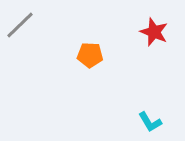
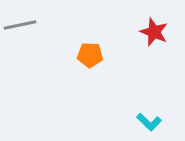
gray line: rotated 32 degrees clockwise
cyan L-shape: moved 1 px left; rotated 15 degrees counterclockwise
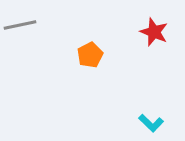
orange pentagon: rotated 30 degrees counterclockwise
cyan L-shape: moved 2 px right, 1 px down
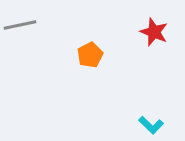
cyan L-shape: moved 2 px down
